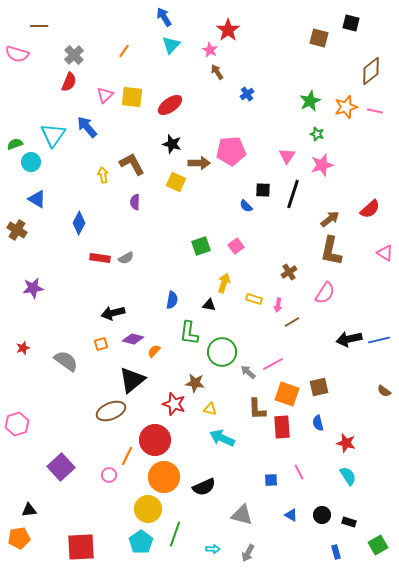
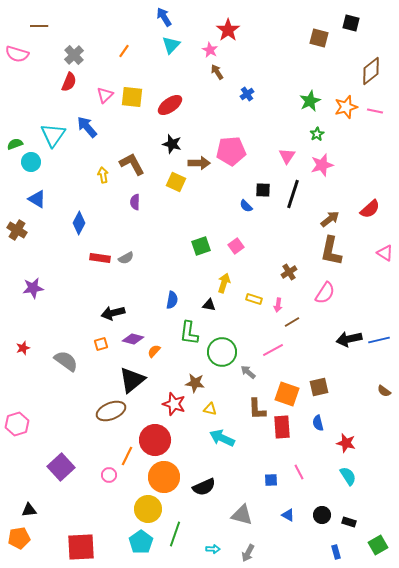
green star at (317, 134): rotated 24 degrees clockwise
pink line at (273, 364): moved 14 px up
blue triangle at (291, 515): moved 3 px left
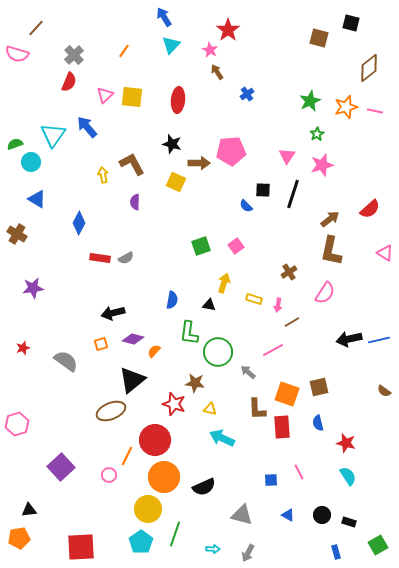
brown line at (39, 26): moved 3 px left, 2 px down; rotated 48 degrees counterclockwise
brown diamond at (371, 71): moved 2 px left, 3 px up
red ellipse at (170, 105): moved 8 px right, 5 px up; rotated 50 degrees counterclockwise
brown cross at (17, 230): moved 4 px down
green circle at (222, 352): moved 4 px left
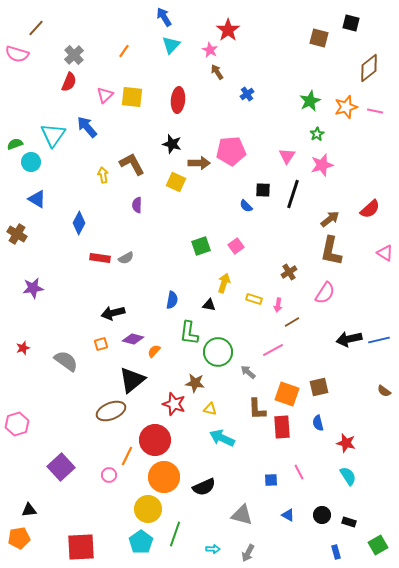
purple semicircle at (135, 202): moved 2 px right, 3 px down
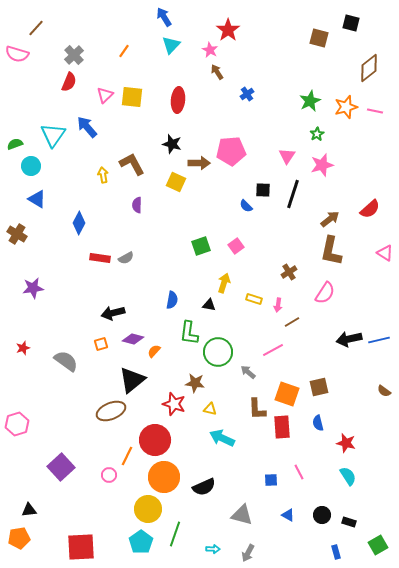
cyan circle at (31, 162): moved 4 px down
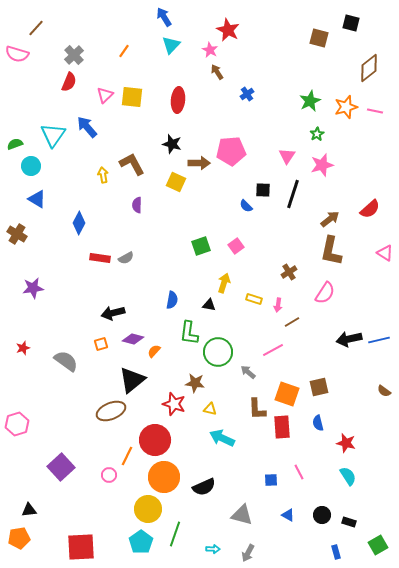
red star at (228, 30): rotated 10 degrees counterclockwise
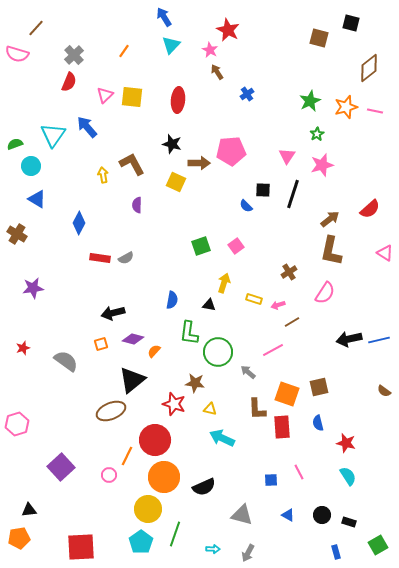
pink arrow at (278, 305): rotated 64 degrees clockwise
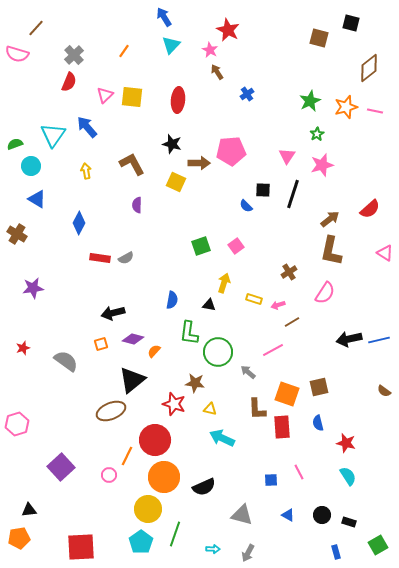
yellow arrow at (103, 175): moved 17 px left, 4 px up
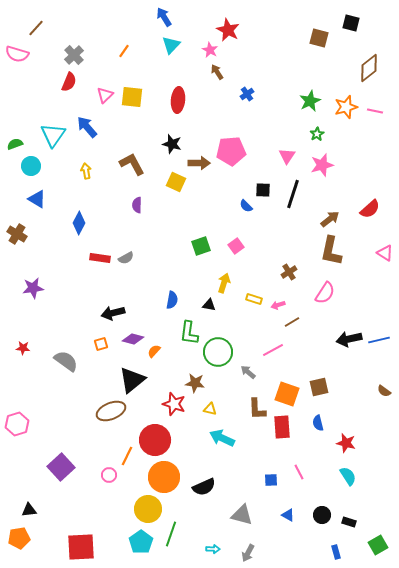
red star at (23, 348): rotated 24 degrees clockwise
green line at (175, 534): moved 4 px left
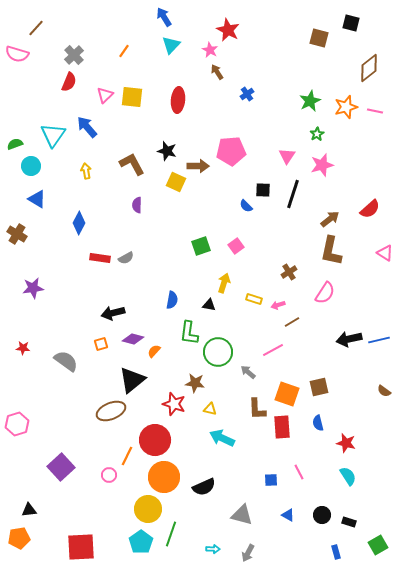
black star at (172, 144): moved 5 px left, 7 px down
brown arrow at (199, 163): moved 1 px left, 3 px down
